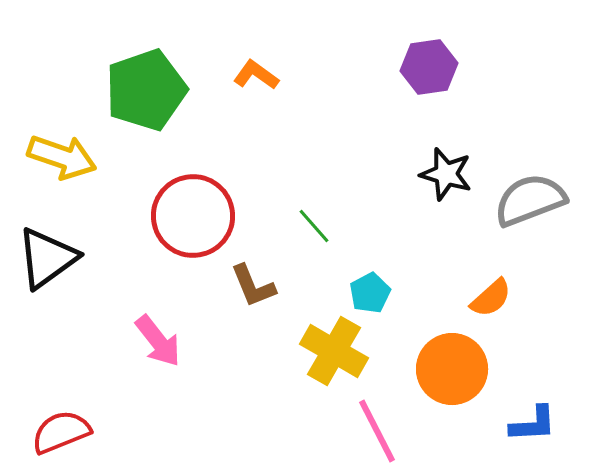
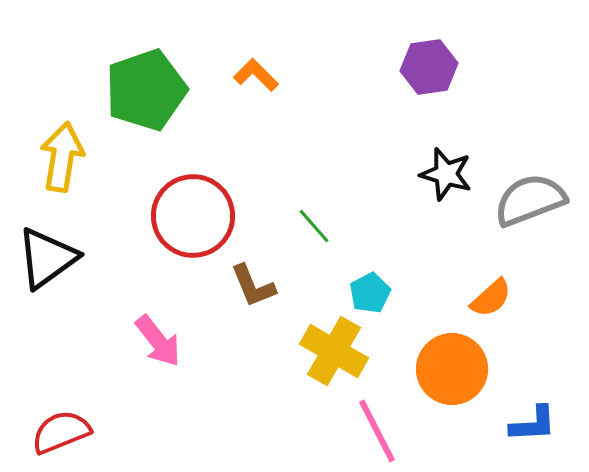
orange L-shape: rotated 9 degrees clockwise
yellow arrow: rotated 100 degrees counterclockwise
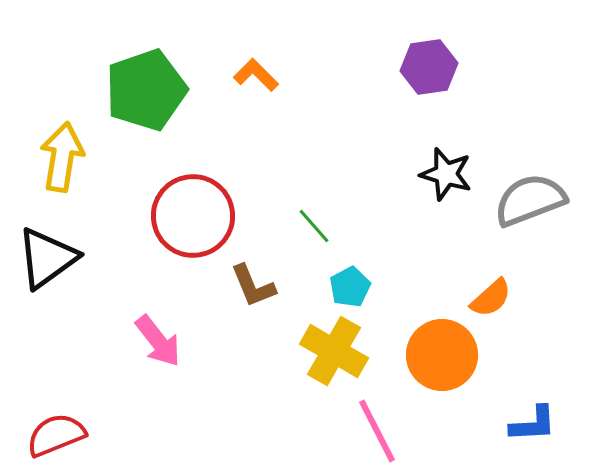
cyan pentagon: moved 20 px left, 6 px up
orange circle: moved 10 px left, 14 px up
red semicircle: moved 5 px left, 3 px down
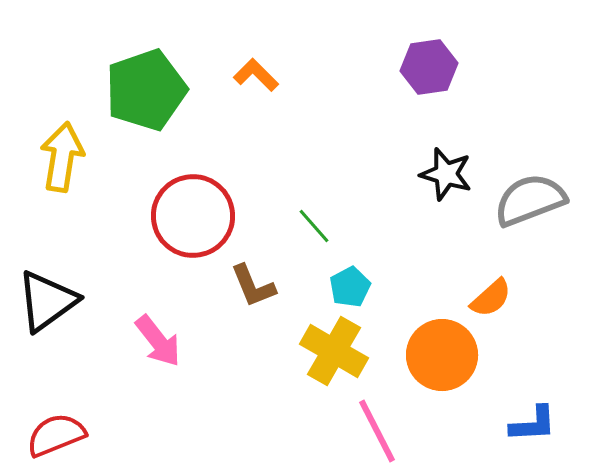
black triangle: moved 43 px down
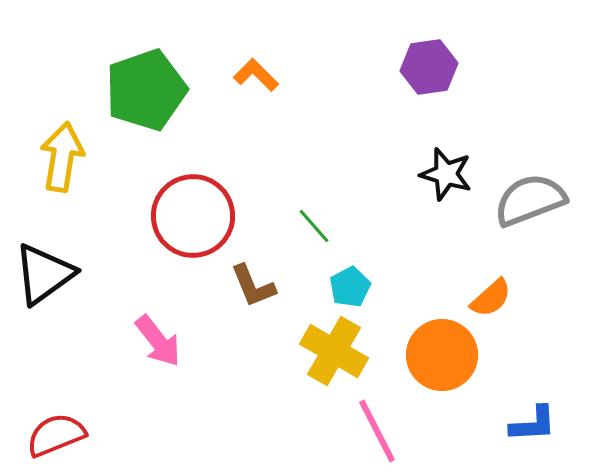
black triangle: moved 3 px left, 27 px up
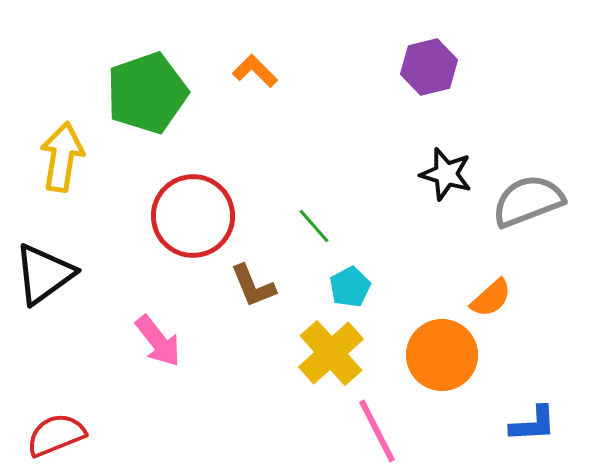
purple hexagon: rotated 6 degrees counterclockwise
orange L-shape: moved 1 px left, 4 px up
green pentagon: moved 1 px right, 3 px down
gray semicircle: moved 2 px left, 1 px down
yellow cross: moved 3 px left, 2 px down; rotated 18 degrees clockwise
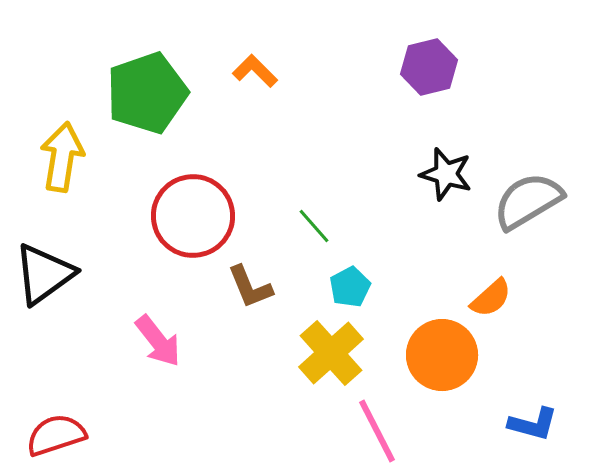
gray semicircle: rotated 10 degrees counterclockwise
brown L-shape: moved 3 px left, 1 px down
blue L-shape: rotated 18 degrees clockwise
red semicircle: rotated 4 degrees clockwise
